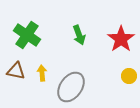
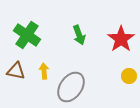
yellow arrow: moved 2 px right, 2 px up
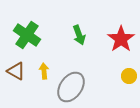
brown triangle: rotated 18 degrees clockwise
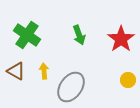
yellow circle: moved 1 px left, 4 px down
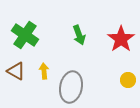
green cross: moved 2 px left
gray ellipse: rotated 24 degrees counterclockwise
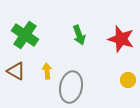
red star: rotated 20 degrees counterclockwise
yellow arrow: moved 3 px right
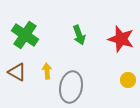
brown triangle: moved 1 px right, 1 px down
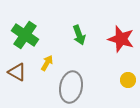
yellow arrow: moved 8 px up; rotated 35 degrees clockwise
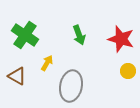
brown triangle: moved 4 px down
yellow circle: moved 9 px up
gray ellipse: moved 1 px up
